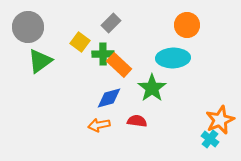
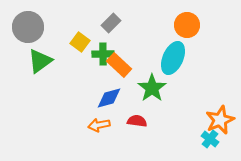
cyan ellipse: rotated 64 degrees counterclockwise
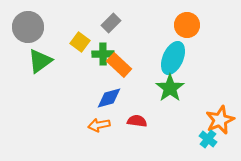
green star: moved 18 px right
cyan cross: moved 2 px left
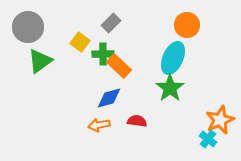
orange rectangle: moved 1 px down
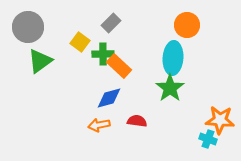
cyan ellipse: rotated 20 degrees counterclockwise
orange star: rotated 28 degrees clockwise
cyan cross: rotated 18 degrees counterclockwise
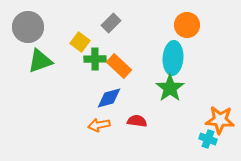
green cross: moved 8 px left, 5 px down
green triangle: rotated 16 degrees clockwise
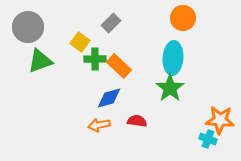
orange circle: moved 4 px left, 7 px up
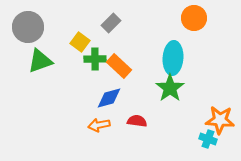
orange circle: moved 11 px right
